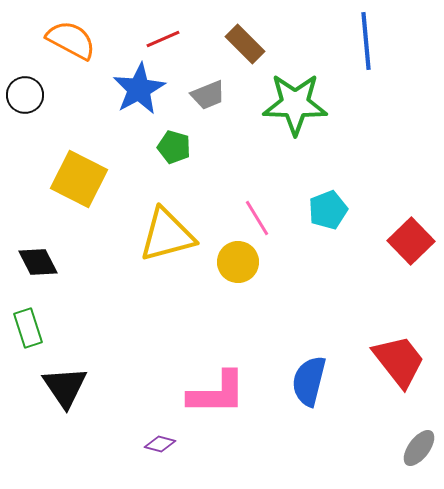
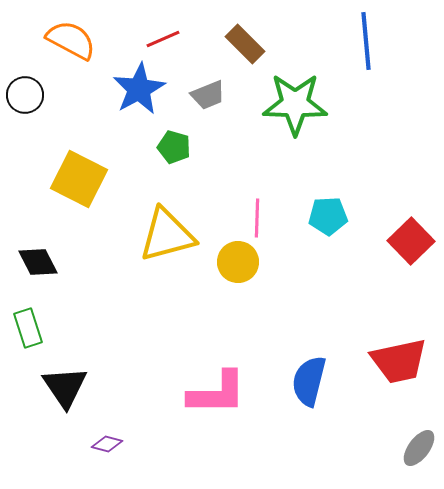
cyan pentagon: moved 6 px down; rotated 18 degrees clockwise
pink line: rotated 33 degrees clockwise
red trapezoid: rotated 116 degrees clockwise
purple diamond: moved 53 px left
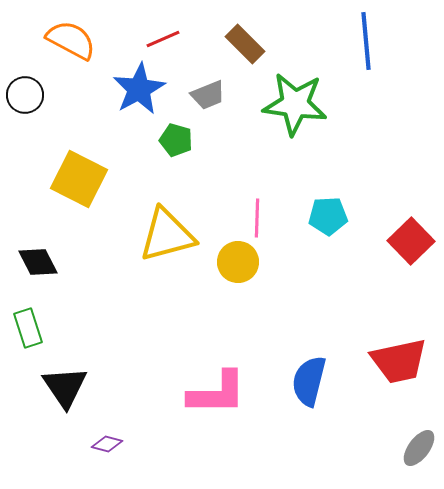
green star: rotated 6 degrees clockwise
green pentagon: moved 2 px right, 7 px up
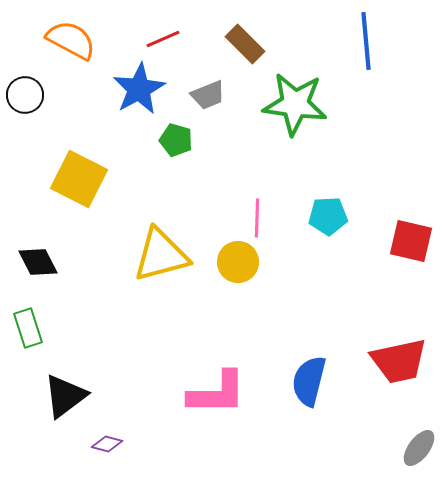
yellow triangle: moved 6 px left, 20 px down
red square: rotated 33 degrees counterclockwise
black triangle: moved 9 px down; rotated 27 degrees clockwise
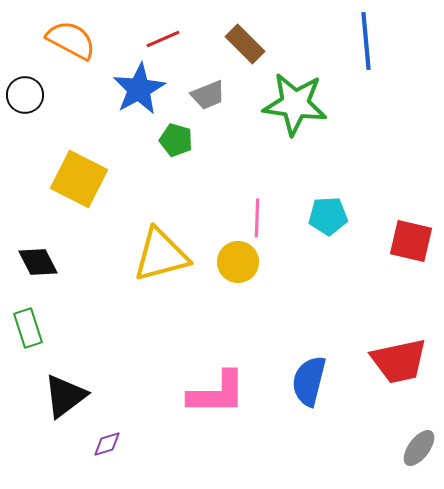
purple diamond: rotated 32 degrees counterclockwise
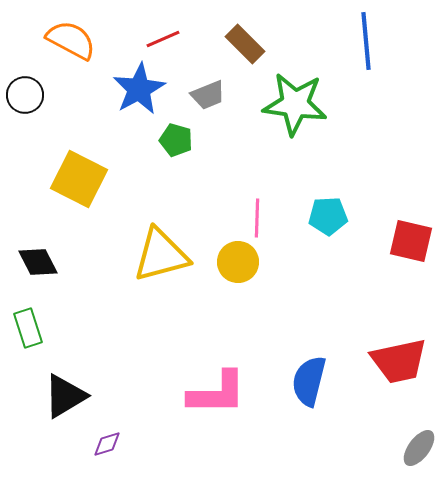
black triangle: rotated 6 degrees clockwise
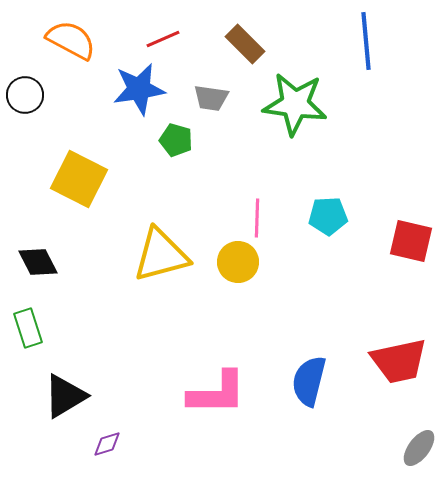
blue star: rotated 20 degrees clockwise
gray trapezoid: moved 3 px right, 3 px down; rotated 30 degrees clockwise
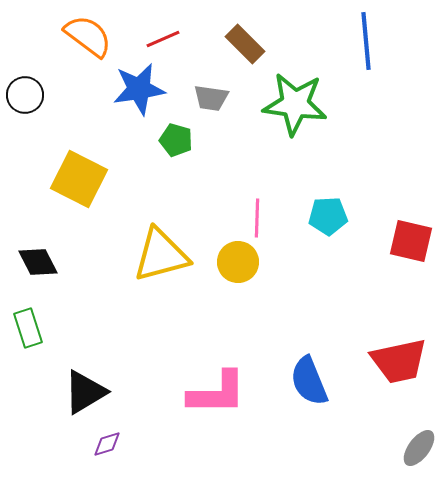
orange semicircle: moved 17 px right, 4 px up; rotated 9 degrees clockwise
blue semicircle: rotated 36 degrees counterclockwise
black triangle: moved 20 px right, 4 px up
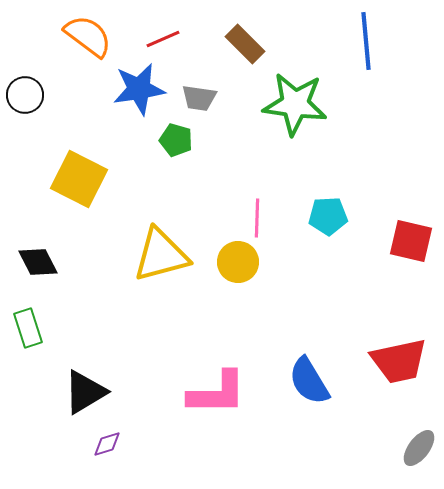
gray trapezoid: moved 12 px left
blue semicircle: rotated 9 degrees counterclockwise
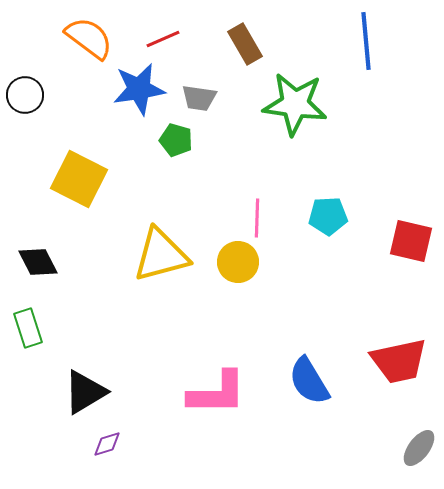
orange semicircle: moved 1 px right, 2 px down
brown rectangle: rotated 15 degrees clockwise
